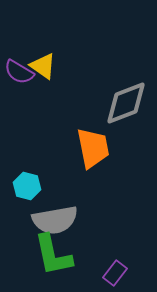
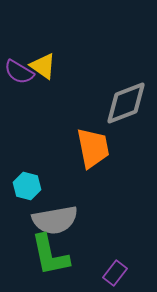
green L-shape: moved 3 px left
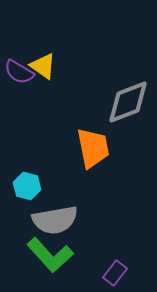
gray diamond: moved 2 px right, 1 px up
green L-shape: rotated 30 degrees counterclockwise
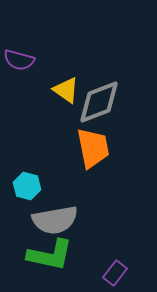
yellow triangle: moved 23 px right, 24 px down
purple semicircle: moved 12 px up; rotated 16 degrees counterclockwise
gray diamond: moved 29 px left
green L-shape: rotated 36 degrees counterclockwise
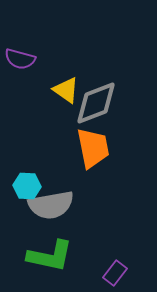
purple semicircle: moved 1 px right, 1 px up
gray diamond: moved 3 px left, 1 px down
cyan hexagon: rotated 12 degrees counterclockwise
gray semicircle: moved 4 px left, 15 px up
green L-shape: moved 1 px down
